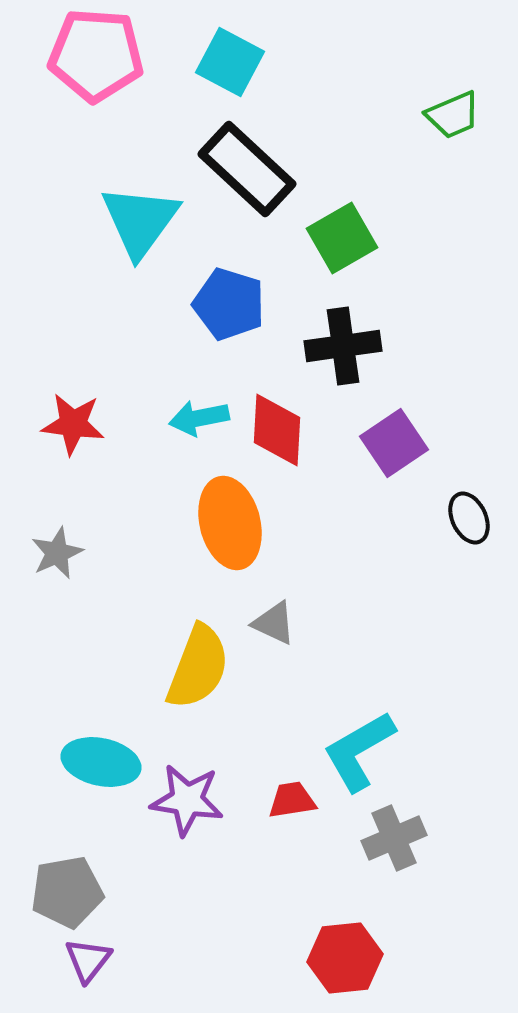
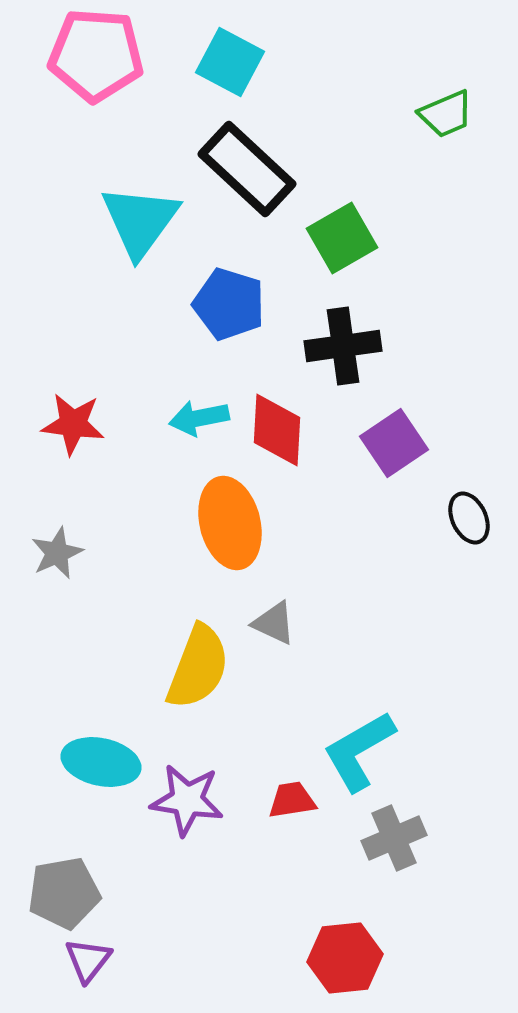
green trapezoid: moved 7 px left, 1 px up
gray pentagon: moved 3 px left, 1 px down
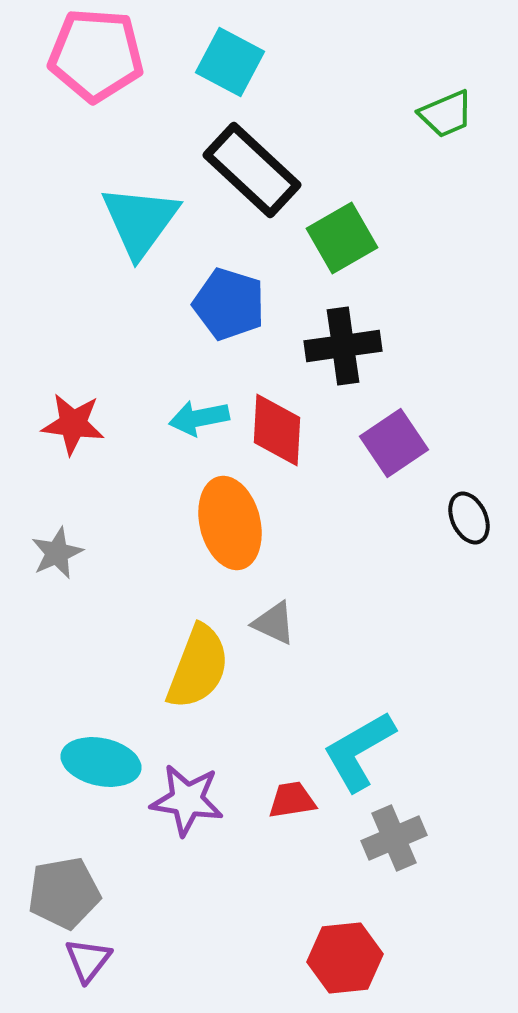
black rectangle: moved 5 px right, 1 px down
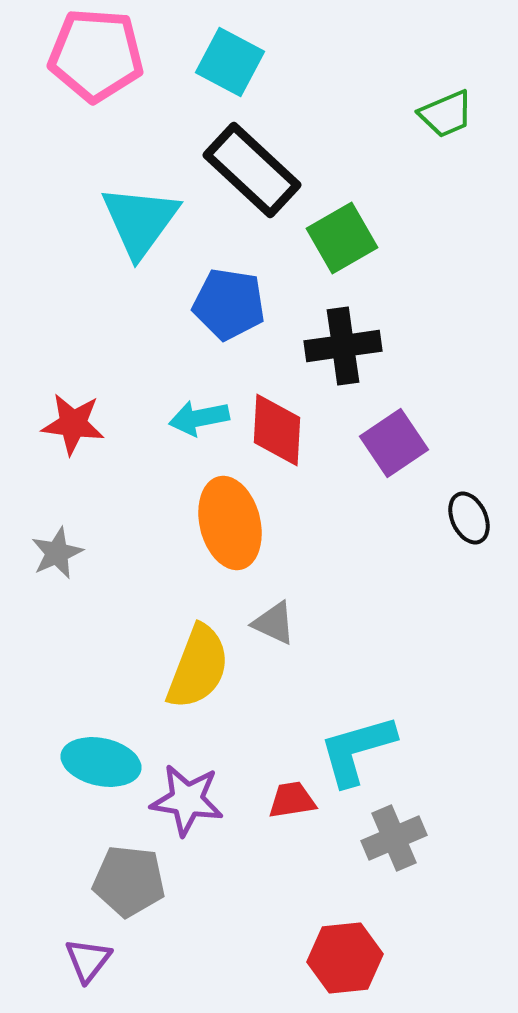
blue pentagon: rotated 8 degrees counterclockwise
cyan L-shape: moved 2 px left, 1 px up; rotated 14 degrees clockwise
gray pentagon: moved 65 px right, 12 px up; rotated 16 degrees clockwise
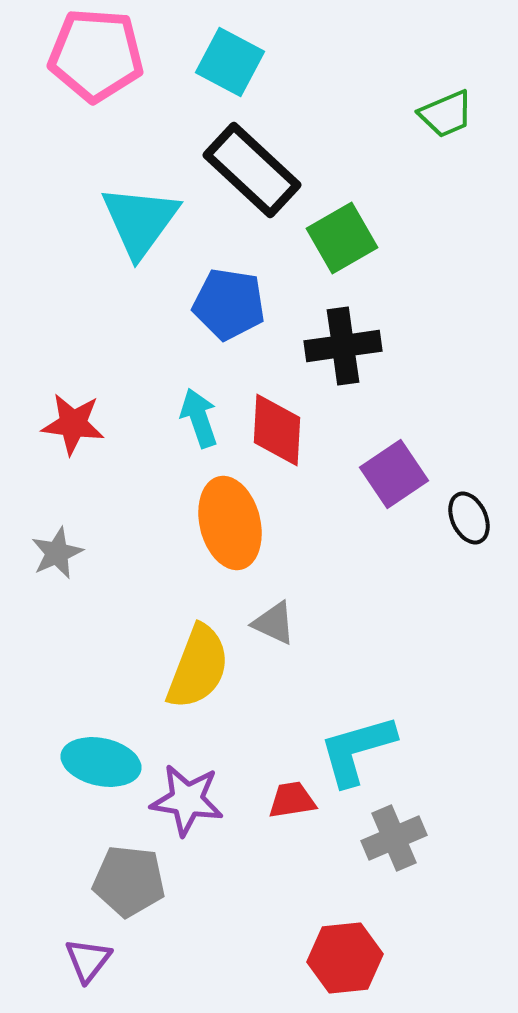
cyan arrow: rotated 82 degrees clockwise
purple square: moved 31 px down
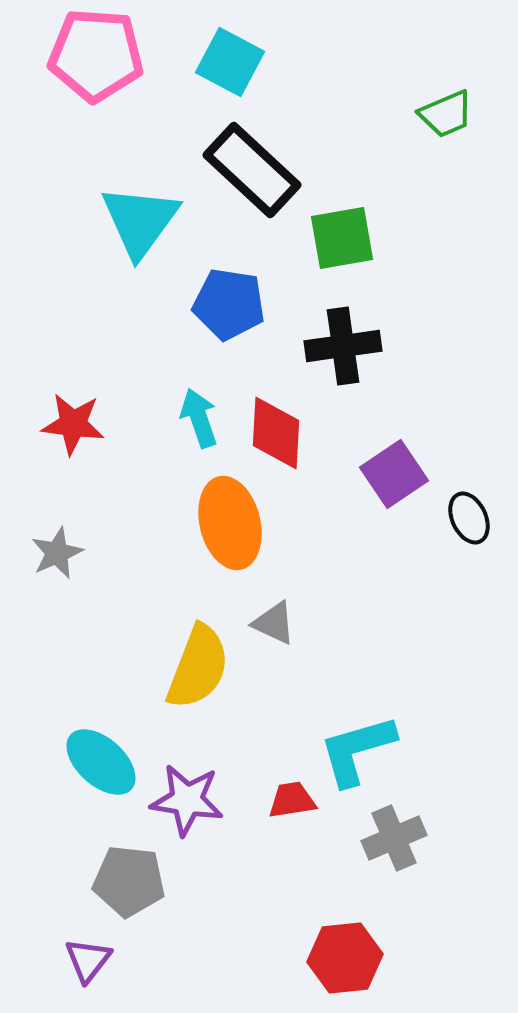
green square: rotated 20 degrees clockwise
red diamond: moved 1 px left, 3 px down
cyan ellipse: rotated 30 degrees clockwise
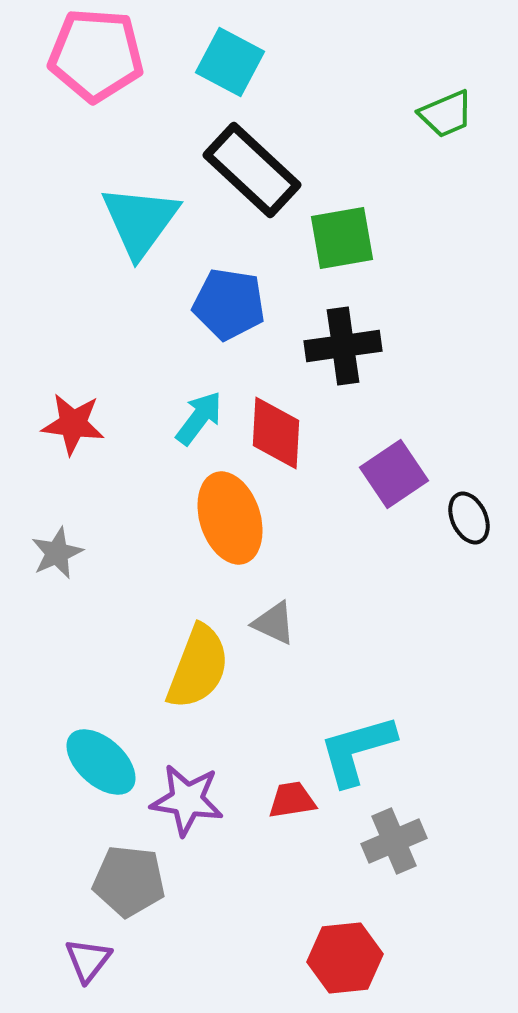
cyan arrow: rotated 56 degrees clockwise
orange ellipse: moved 5 px up; rotated 4 degrees counterclockwise
gray cross: moved 3 px down
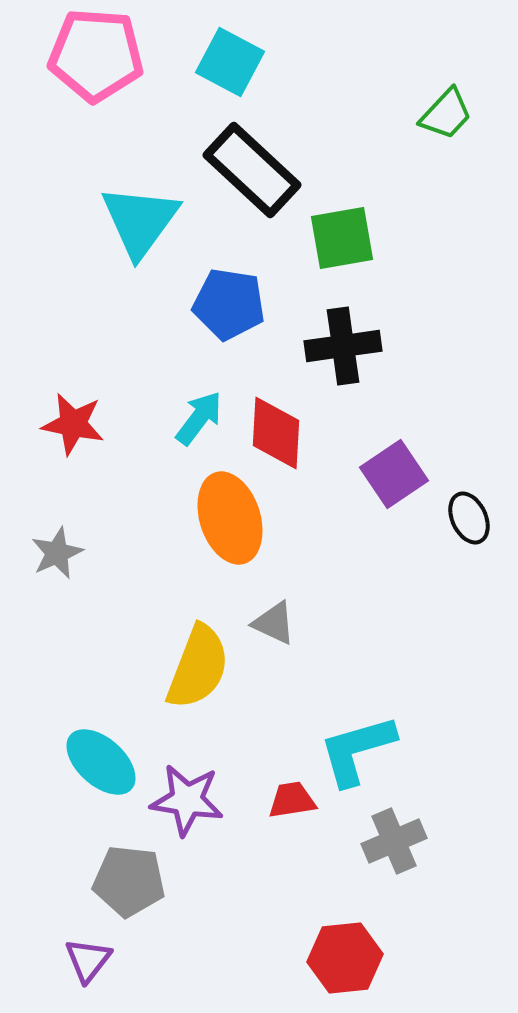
green trapezoid: rotated 24 degrees counterclockwise
red star: rotated 4 degrees clockwise
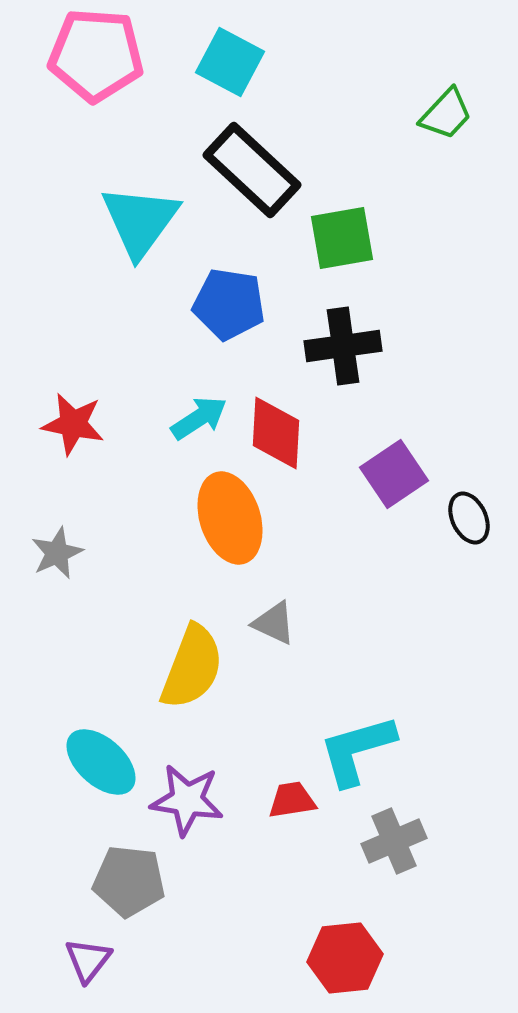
cyan arrow: rotated 20 degrees clockwise
yellow semicircle: moved 6 px left
